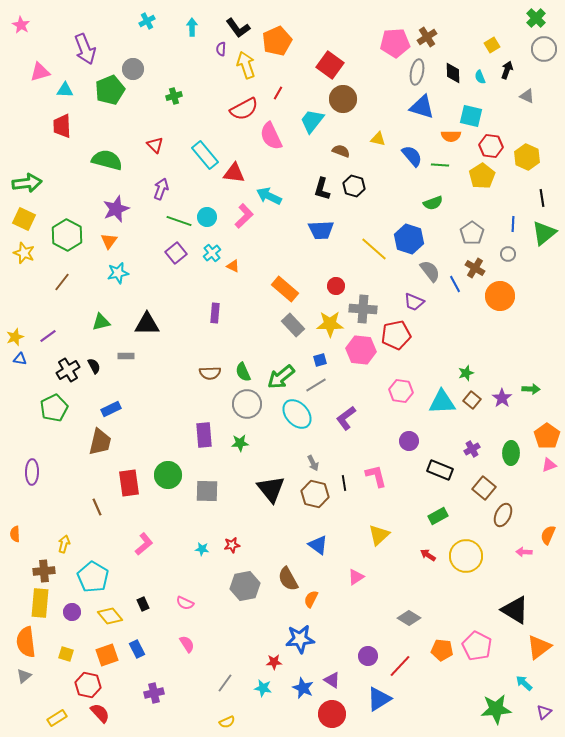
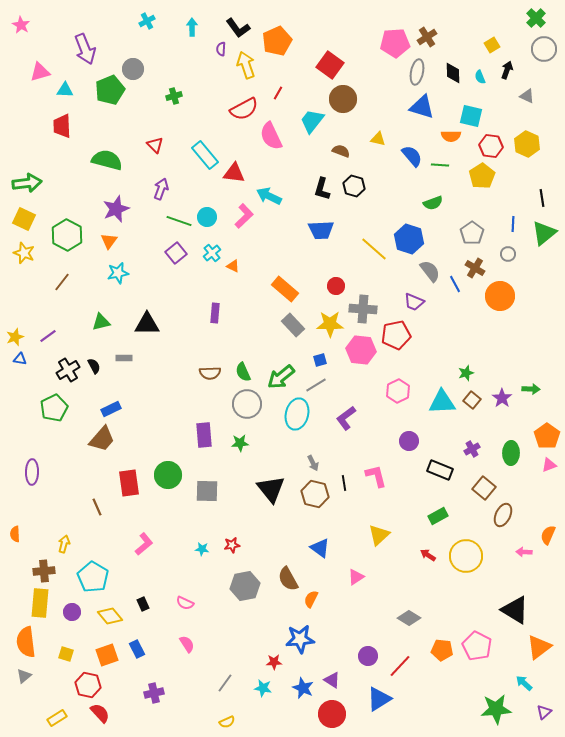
yellow hexagon at (527, 157): moved 13 px up
gray rectangle at (126, 356): moved 2 px left, 2 px down
pink hexagon at (401, 391): moved 3 px left; rotated 25 degrees clockwise
cyan ellipse at (297, 414): rotated 56 degrees clockwise
brown trapezoid at (100, 442): moved 2 px right, 3 px up; rotated 28 degrees clockwise
blue triangle at (318, 545): moved 2 px right, 3 px down
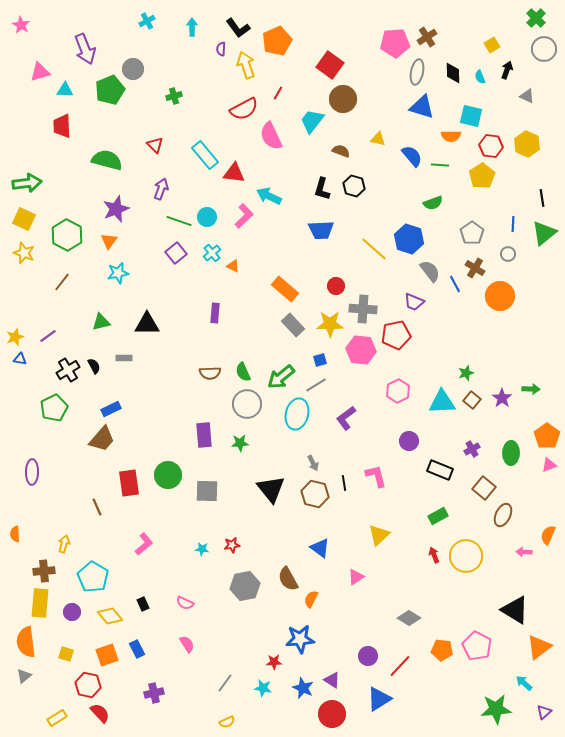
red arrow at (428, 555): moved 6 px right; rotated 35 degrees clockwise
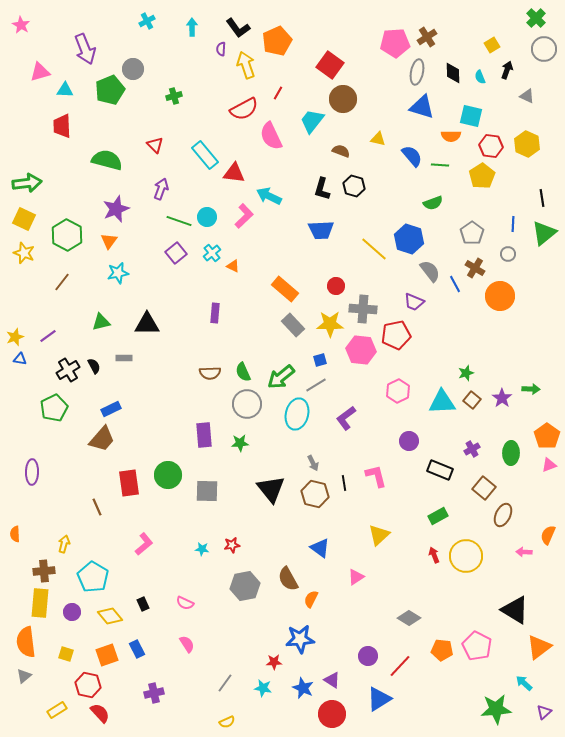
yellow rectangle at (57, 718): moved 8 px up
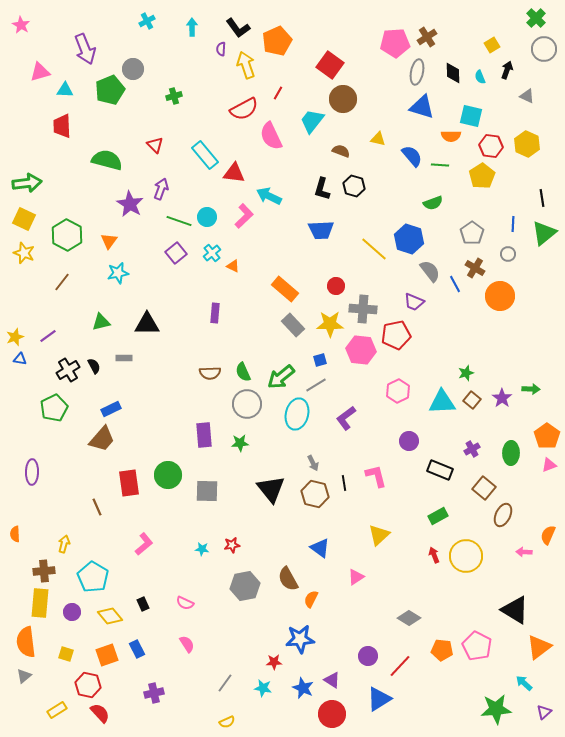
purple star at (116, 209): moved 14 px right, 5 px up; rotated 20 degrees counterclockwise
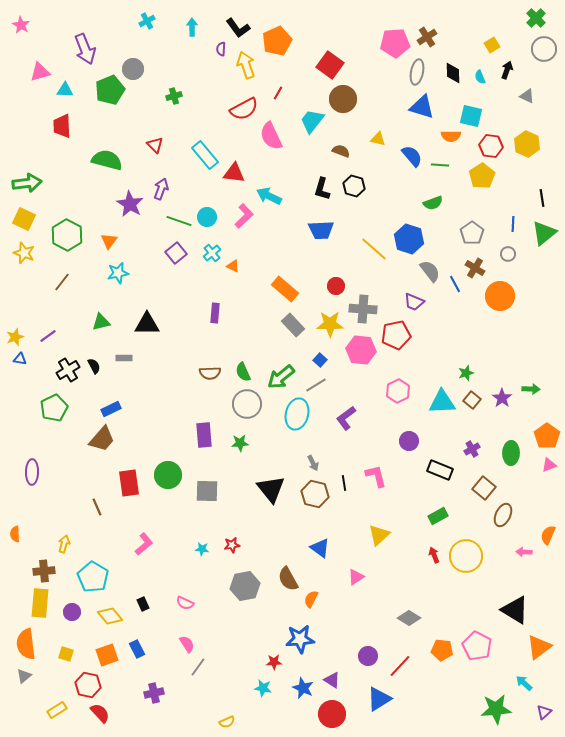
blue square at (320, 360): rotated 32 degrees counterclockwise
orange semicircle at (26, 642): moved 2 px down
gray line at (225, 683): moved 27 px left, 16 px up
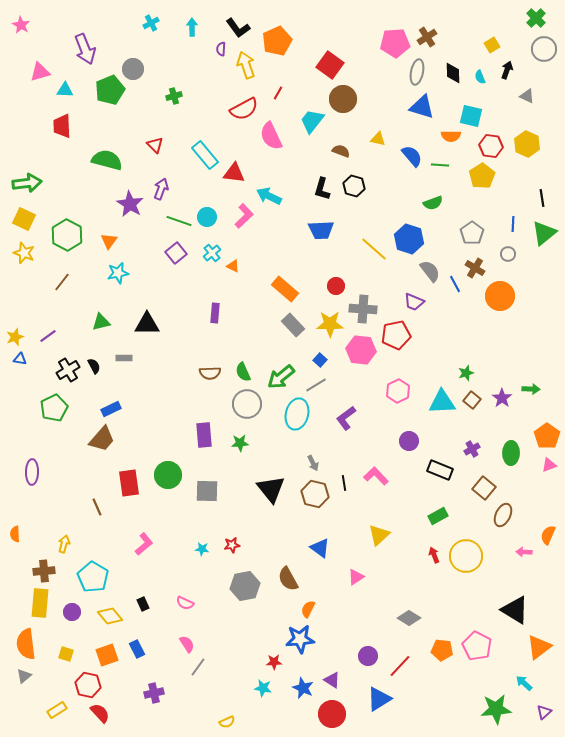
cyan cross at (147, 21): moved 4 px right, 2 px down
pink L-shape at (376, 476): rotated 30 degrees counterclockwise
orange semicircle at (311, 599): moved 3 px left, 10 px down
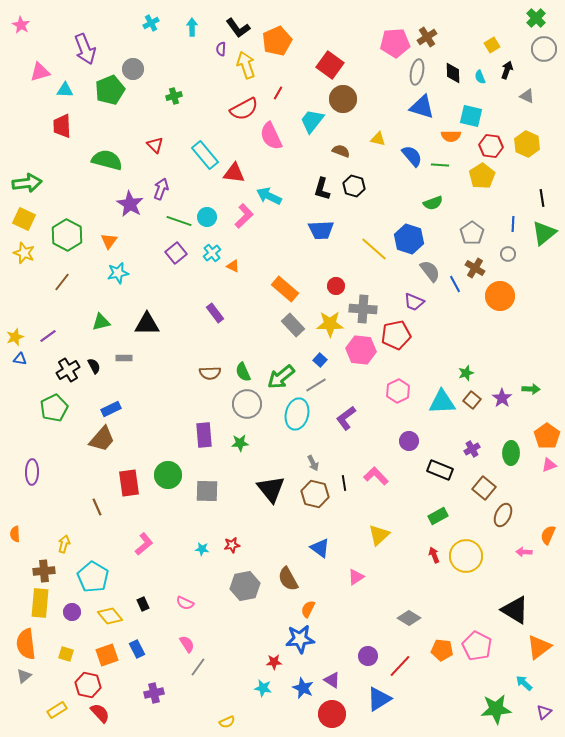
purple rectangle at (215, 313): rotated 42 degrees counterclockwise
